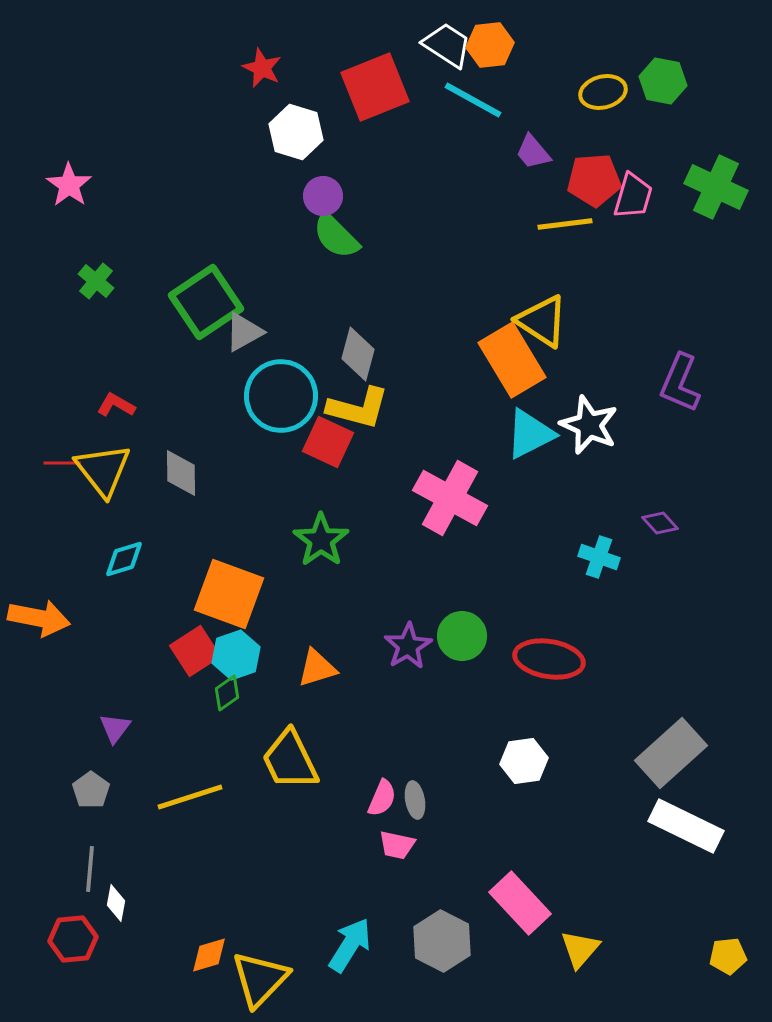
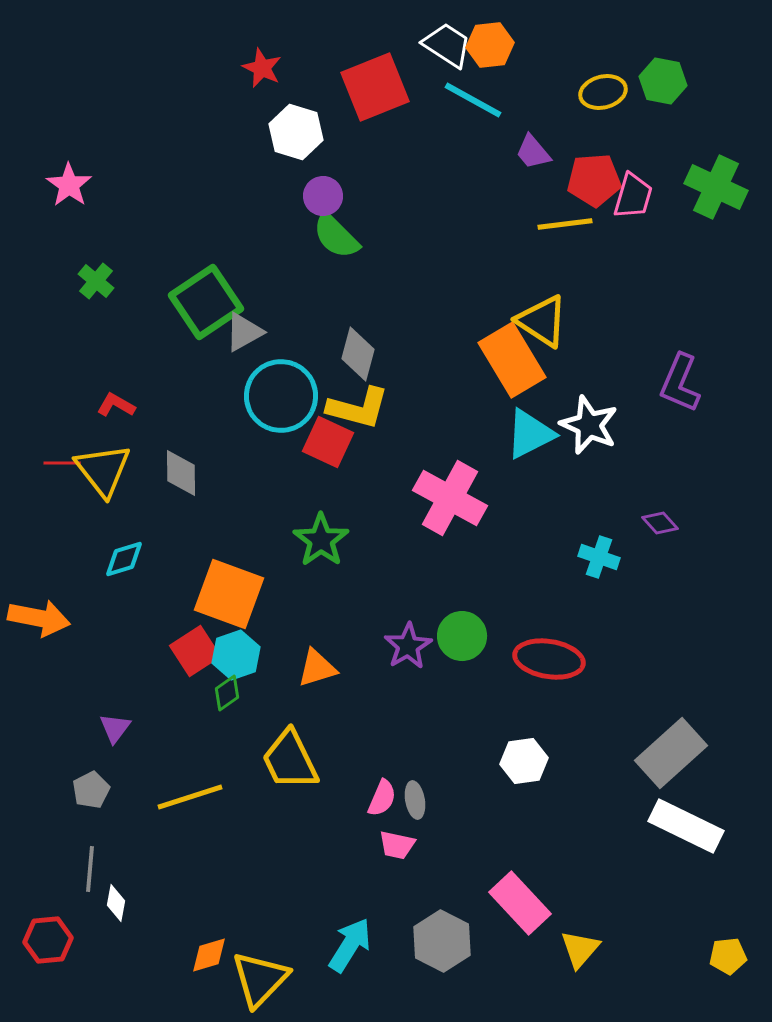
gray pentagon at (91, 790): rotated 9 degrees clockwise
red hexagon at (73, 939): moved 25 px left, 1 px down
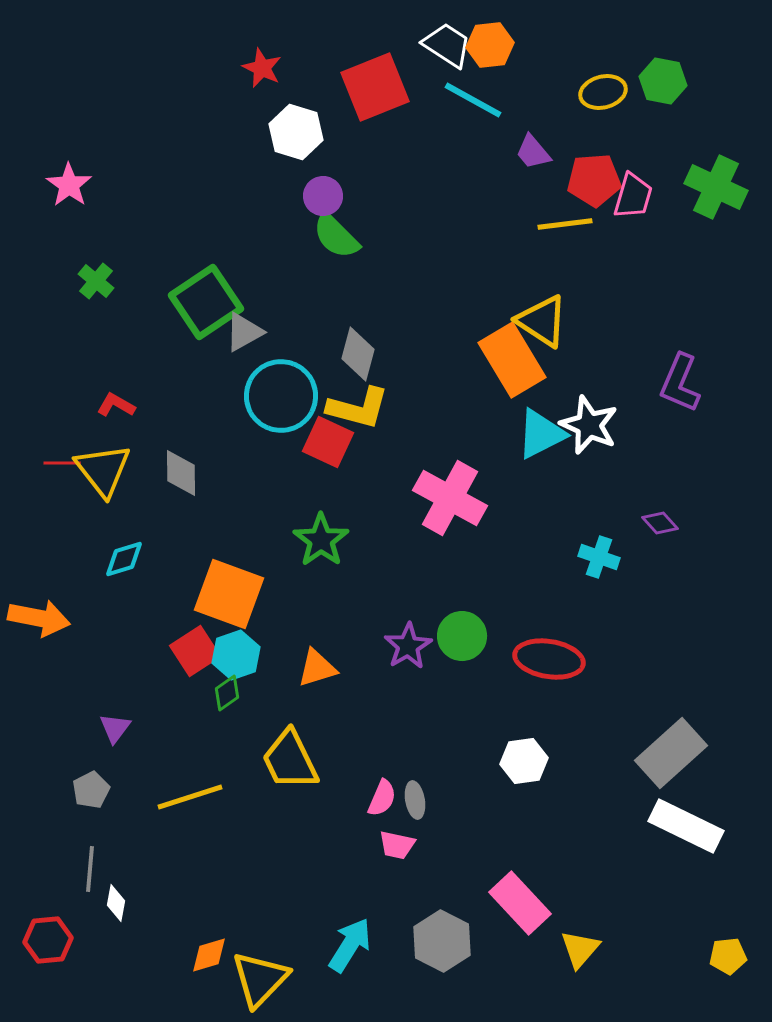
cyan triangle at (530, 434): moved 11 px right
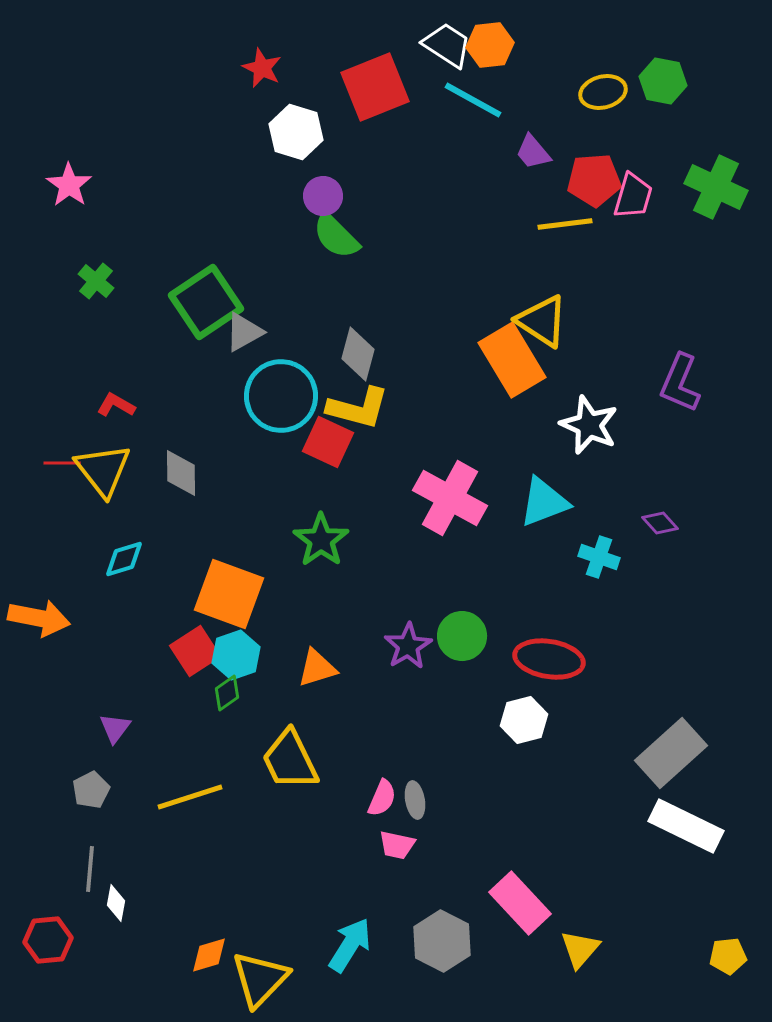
cyan triangle at (541, 434): moved 3 px right, 68 px down; rotated 6 degrees clockwise
white hexagon at (524, 761): moved 41 px up; rotated 6 degrees counterclockwise
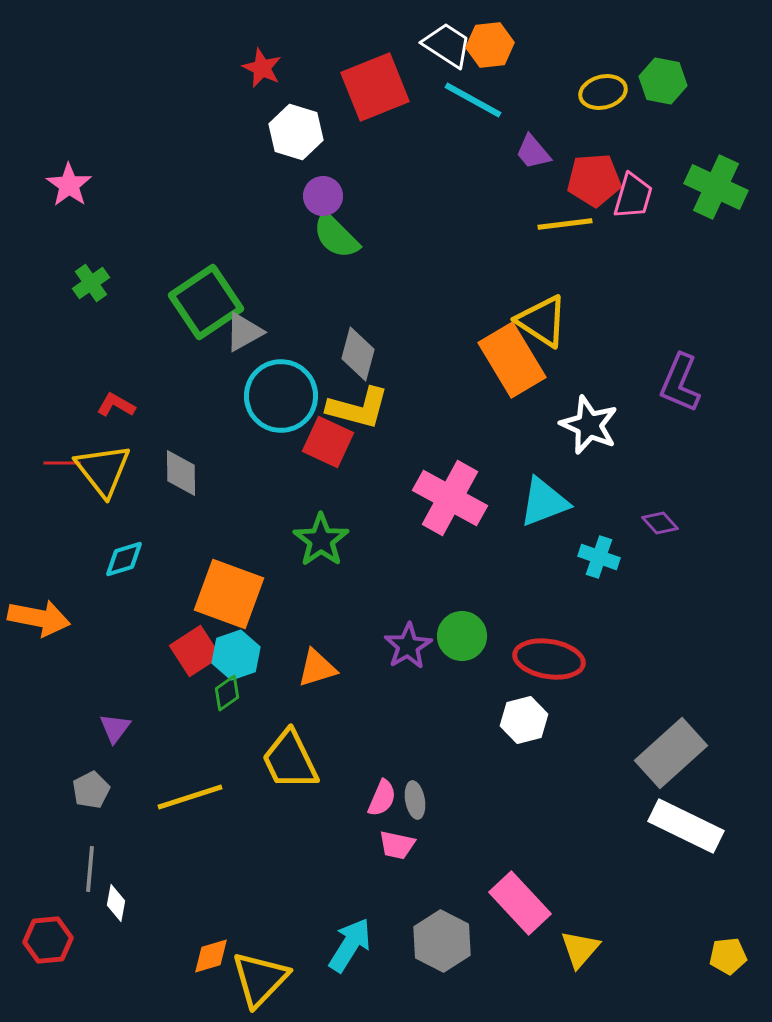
green cross at (96, 281): moved 5 px left, 2 px down; rotated 15 degrees clockwise
orange diamond at (209, 955): moved 2 px right, 1 px down
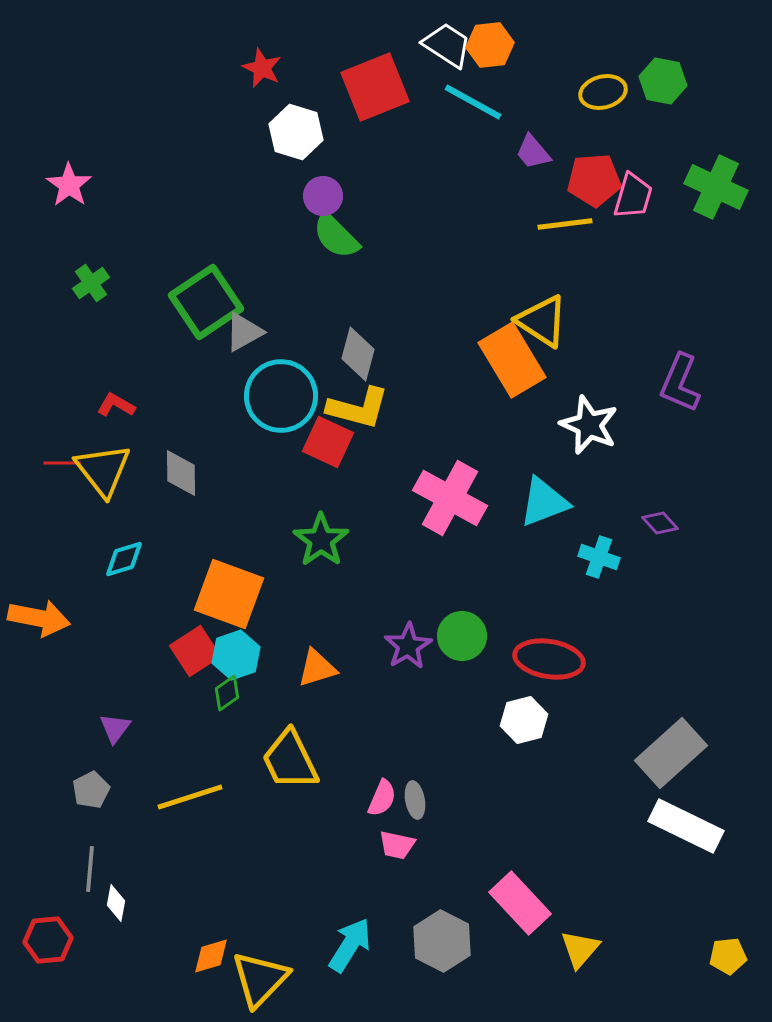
cyan line at (473, 100): moved 2 px down
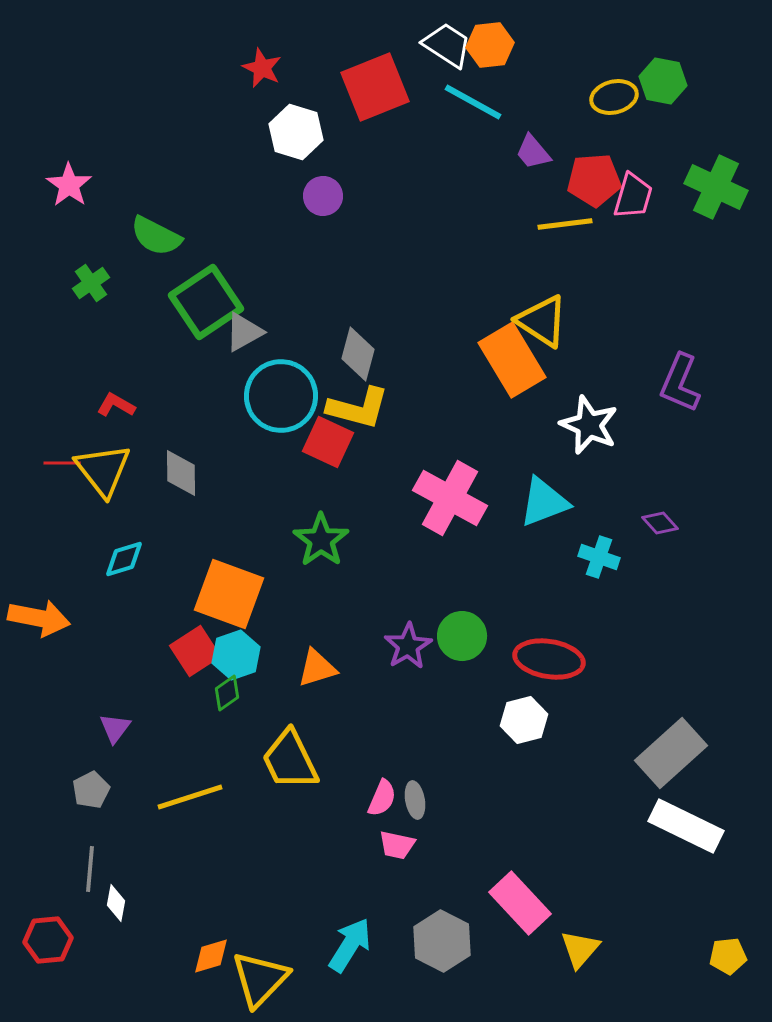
yellow ellipse at (603, 92): moved 11 px right, 5 px down
green semicircle at (336, 236): moved 180 px left; rotated 18 degrees counterclockwise
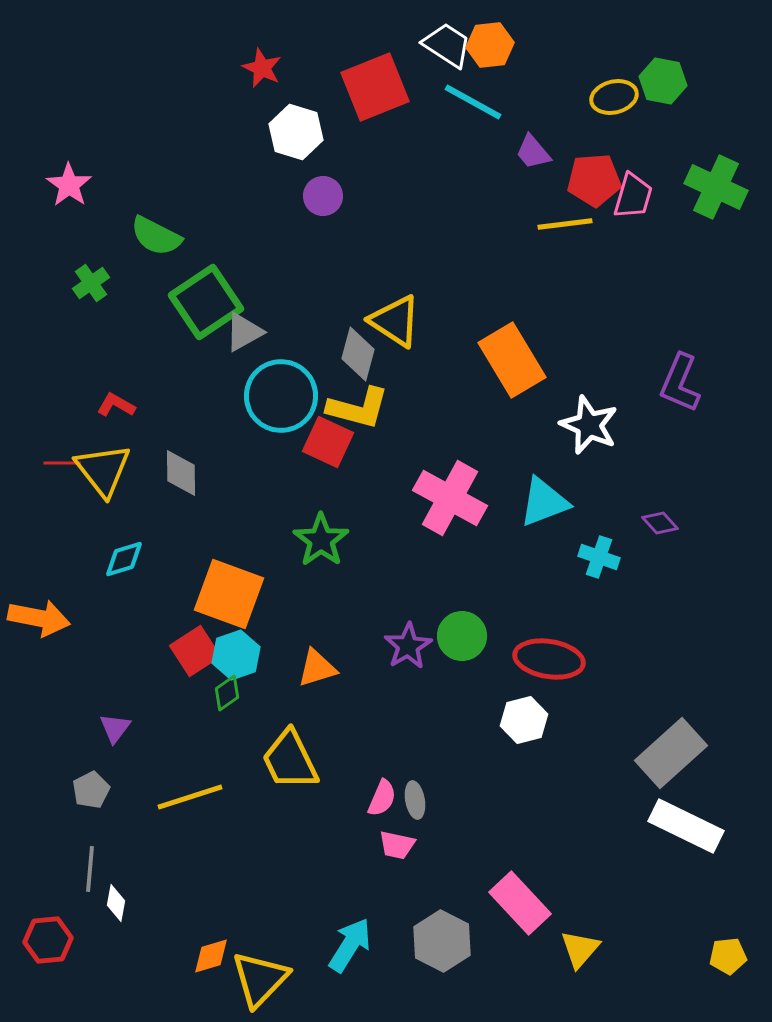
yellow triangle at (542, 321): moved 147 px left
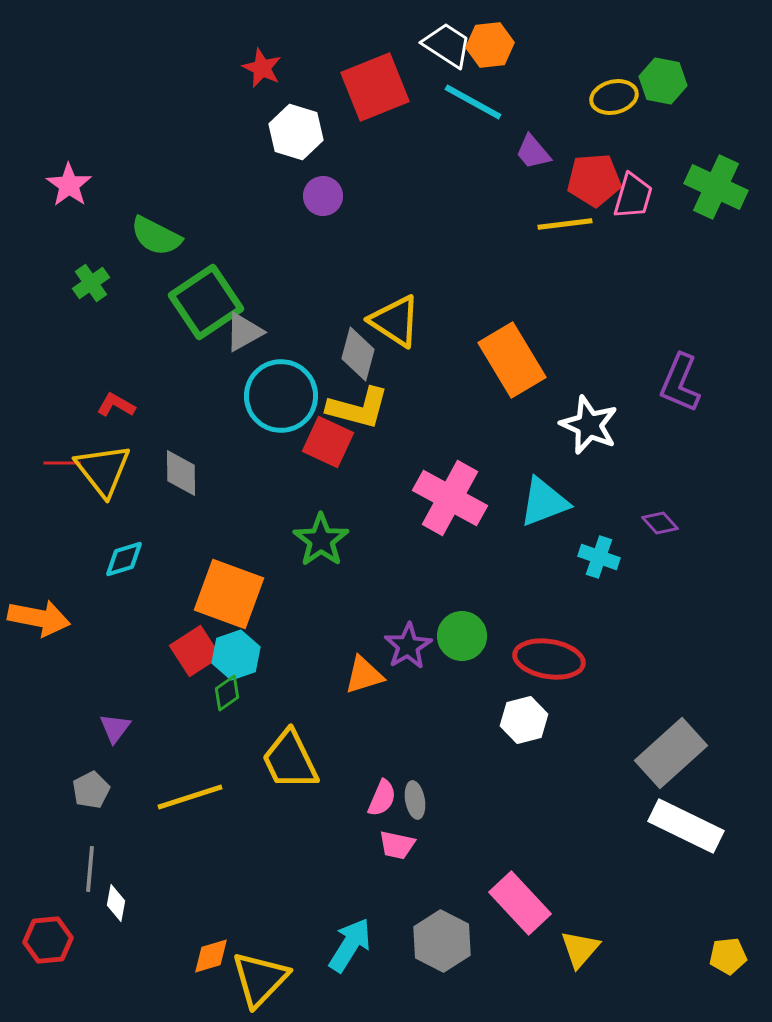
orange triangle at (317, 668): moved 47 px right, 7 px down
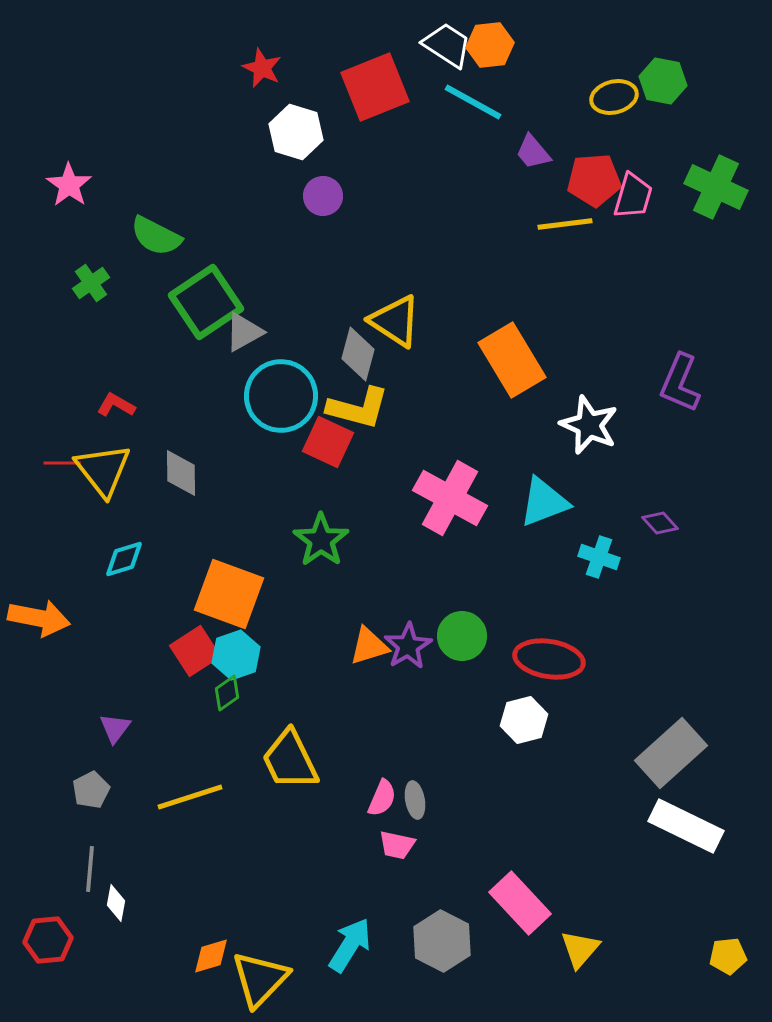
orange triangle at (364, 675): moved 5 px right, 29 px up
